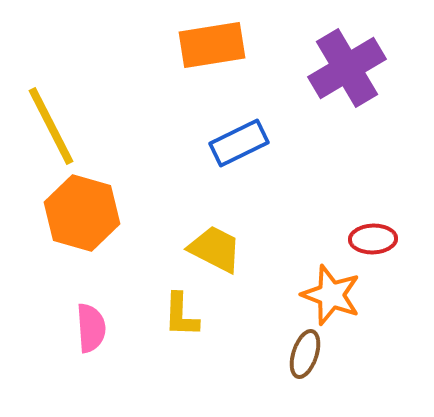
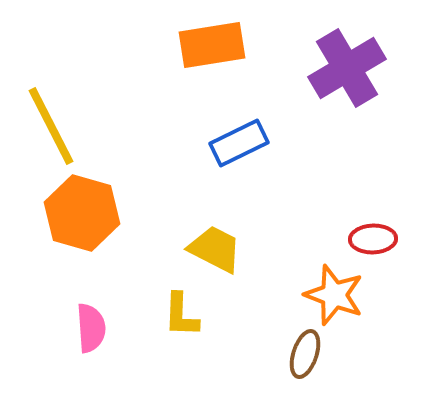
orange star: moved 3 px right
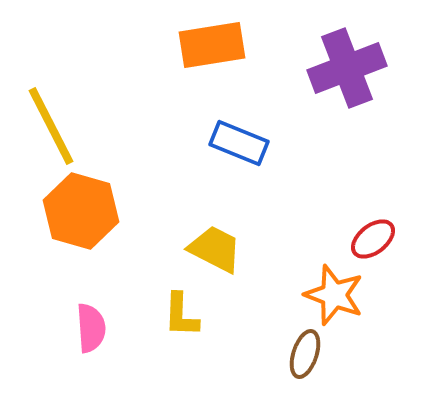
purple cross: rotated 10 degrees clockwise
blue rectangle: rotated 48 degrees clockwise
orange hexagon: moved 1 px left, 2 px up
red ellipse: rotated 36 degrees counterclockwise
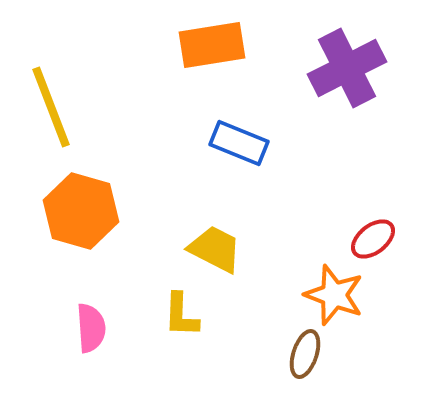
purple cross: rotated 6 degrees counterclockwise
yellow line: moved 19 px up; rotated 6 degrees clockwise
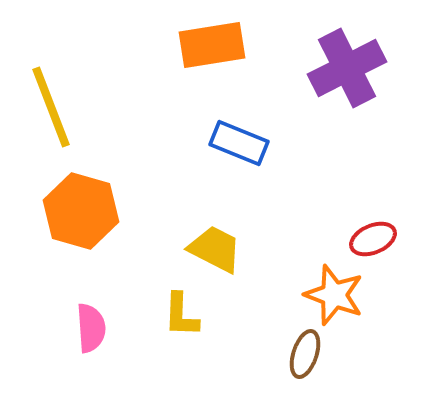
red ellipse: rotated 15 degrees clockwise
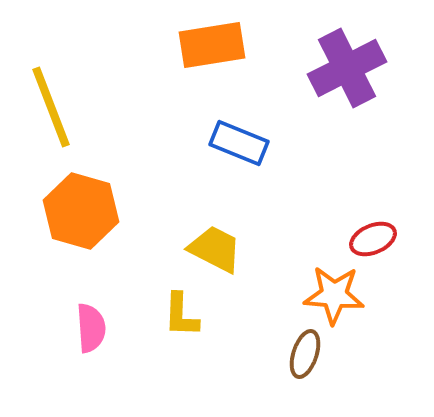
orange star: rotated 16 degrees counterclockwise
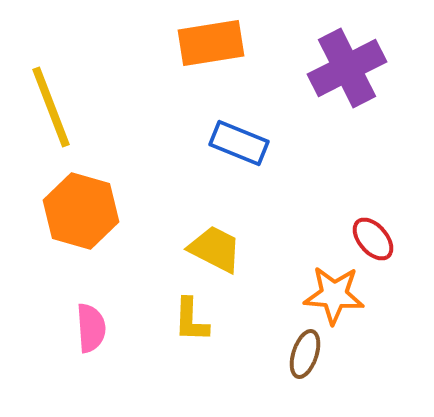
orange rectangle: moved 1 px left, 2 px up
red ellipse: rotated 72 degrees clockwise
yellow L-shape: moved 10 px right, 5 px down
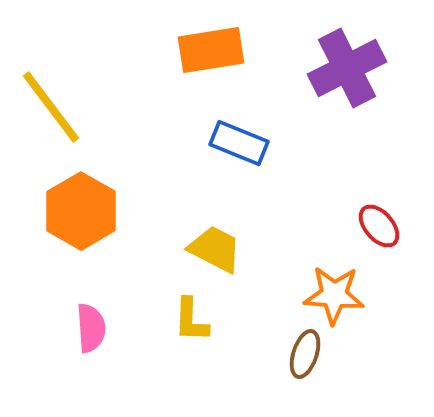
orange rectangle: moved 7 px down
yellow line: rotated 16 degrees counterclockwise
orange hexagon: rotated 14 degrees clockwise
red ellipse: moved 6 px right, 13 px up
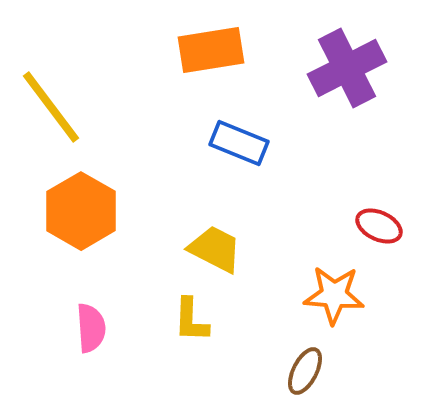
red ellipse: rotated 24 degrees counterclockwise
brown ellipse: moved 17 px down; rotated 9 degrees clockwise
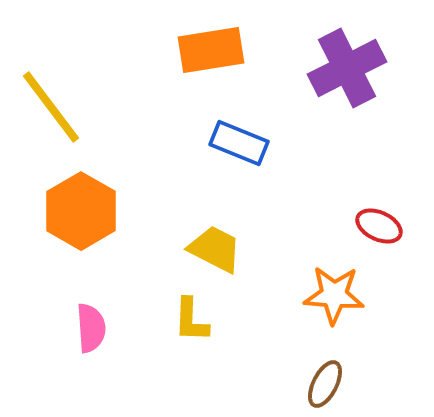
brown ellipse: moved 20 px right, 13 px down
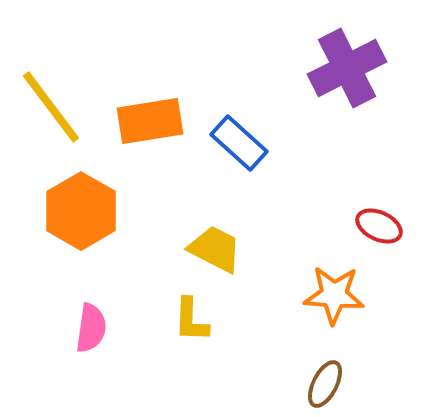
orange rectangle: moved 61 px left, 71 px down
blue rectangle: rotated 20 degrees clockwise
pink semicircle: rotated 12 degrees clockwise
